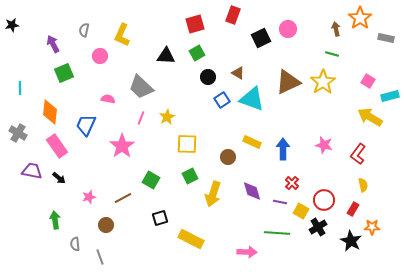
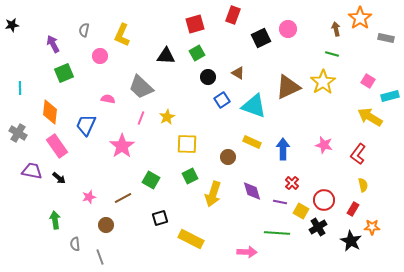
brown triangle at (288, 82): moved 5 px down
cyan triangle at (252, 99): moved 2 px right, 7 px down
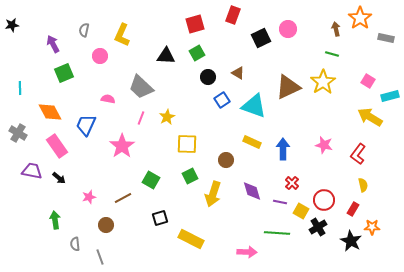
orange diamond at (50, 112): rotated 35 degrees counterclockwise
brown circle at (228, 157): moved 2 px left, 3 px down
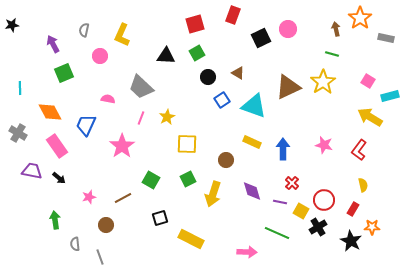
red L-shape at (358, 154): moved 1 px right, 4 px up
green square at (190, 176): moved 2 px left, 3 px down
green line at (277, 233): rotated 20 degrees clockwise
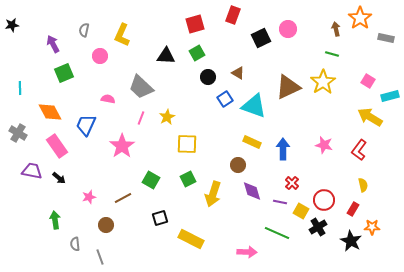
blue square at (222, 100): moved 3 px right, 1 px up
brown circle at (226, 160): moved 12 px right, 5 px down
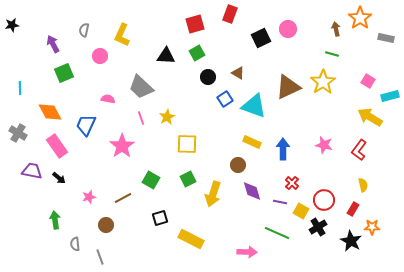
red rectangle at (233, 15): moved 3 px left, 1 px up
pink line at (141, 118): rotated 40 degrees counterclockwise
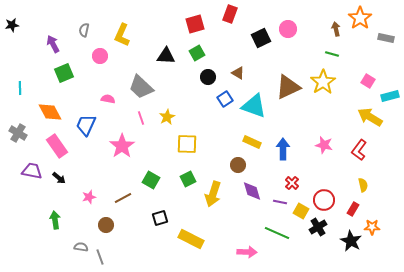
gray semicircle at (75, 244): moved 6 px right, 3 px down; rotated 104 degrees clockwise
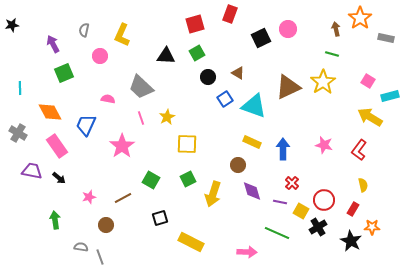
yellow rectangle at (191, 239): moved 3 px down
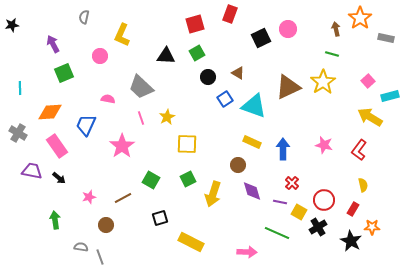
gray semicircle at (84, 30): moved 13 px up
pink square at (368, 81): rotated 16 degrees clockwise
orange diamond at (50, 112): rotated 65 degrees counterclockwise
yellow square at (301, 211): moved 2 px left, 1 px down
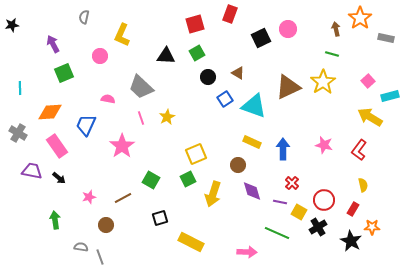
yellow square at (187, 144): moved 9 px right, 10 px down; rotated 25 degrees counterclockwise
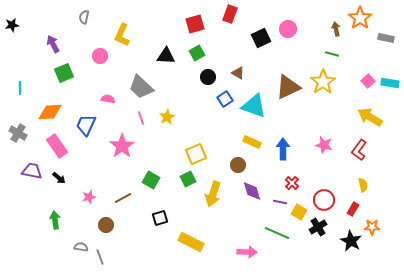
cyan rectangle at (390, 96): moved 13 px up; rotated 24 degrees clockwise
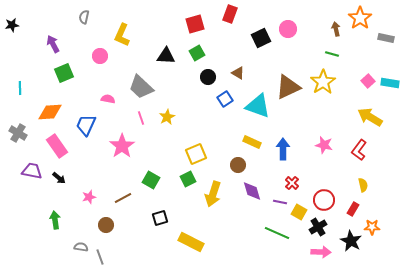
cyan triangle at (254, 106): moved 4 px right
pink arrow at (247, 252): moved 74 px right
